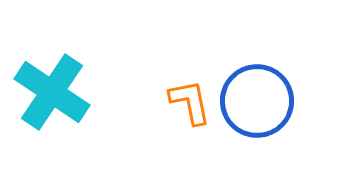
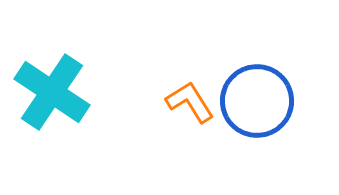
orange L-shape: rotated 21 degrees counterclockwise
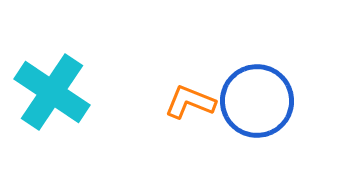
orange L-shape: rotated 36 degrees counterclockwise
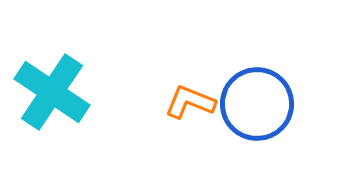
blue circle: moved 3 px down
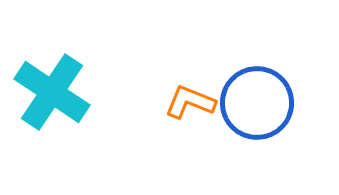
blue circle: moved 1 px up
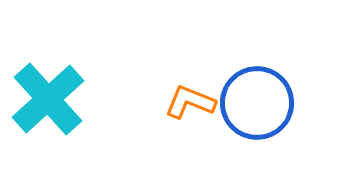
cyan cross: moved 4 px left, 7 px down; rotated 14 degrees clockwise
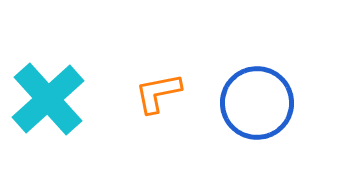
orange L-shape: moved 32 px left, 9 px up; rotated 33 degrees counterclockwise
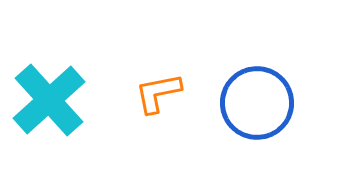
cyan cross: moved 1 px right, 1 px down
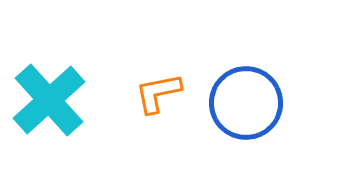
blue circle: moved 11 px left
